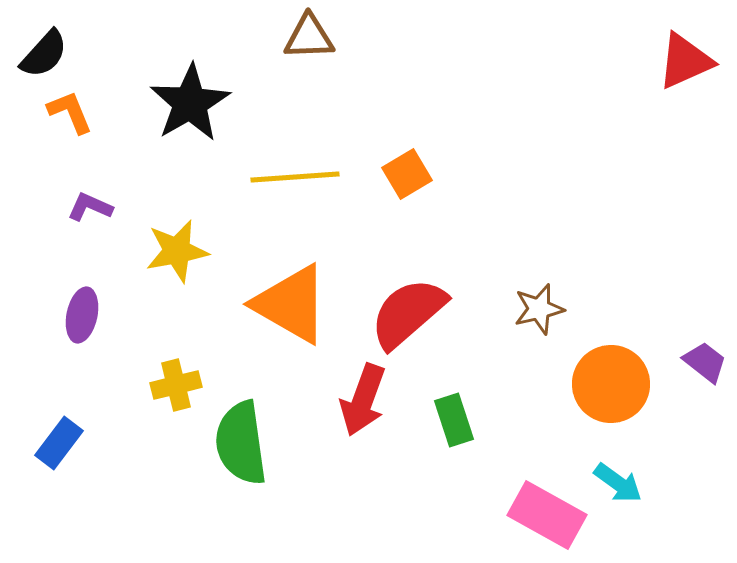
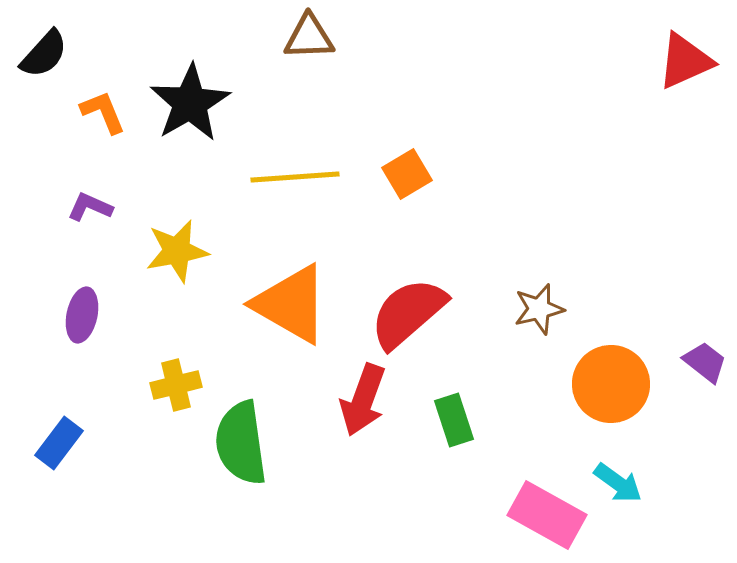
orange L-shape: moved 33 px right
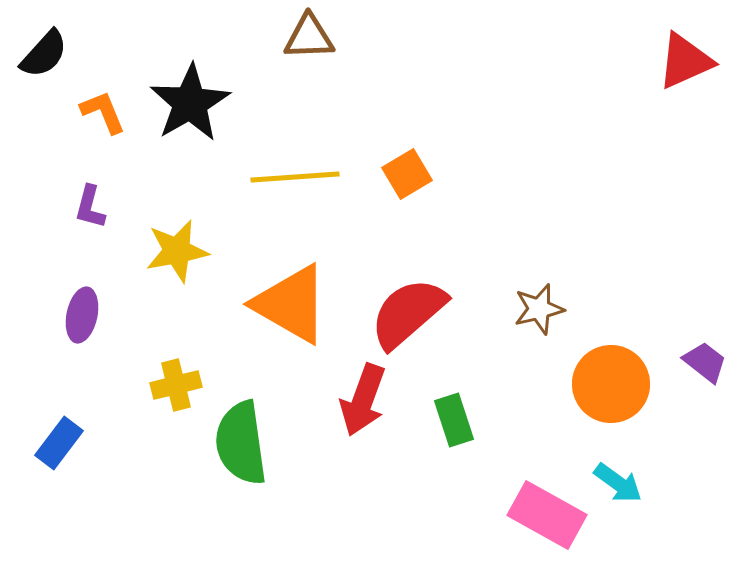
purple L-shape: rotated 99 degrees counterclockwise
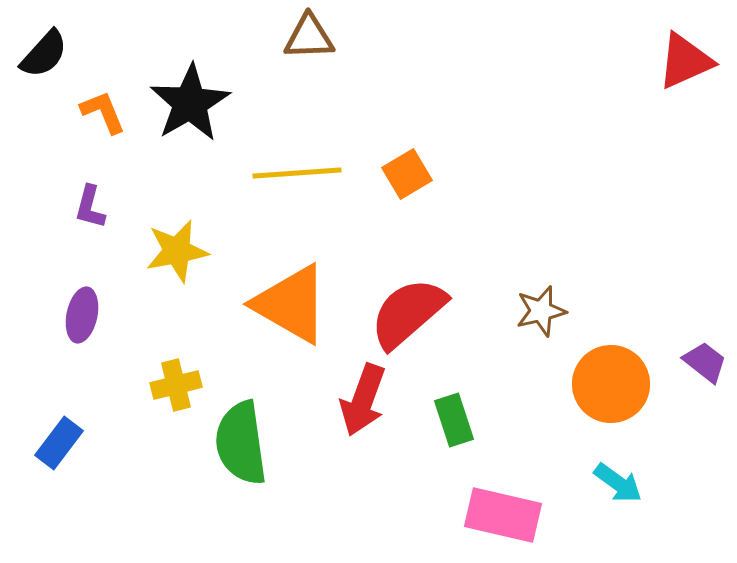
yellow line: moved 2 px right, 4 px up
brown star: moved 2 px right, 2 px down
pink rectangle: moved 44 px left; rotated 16 degrees counterclockwise
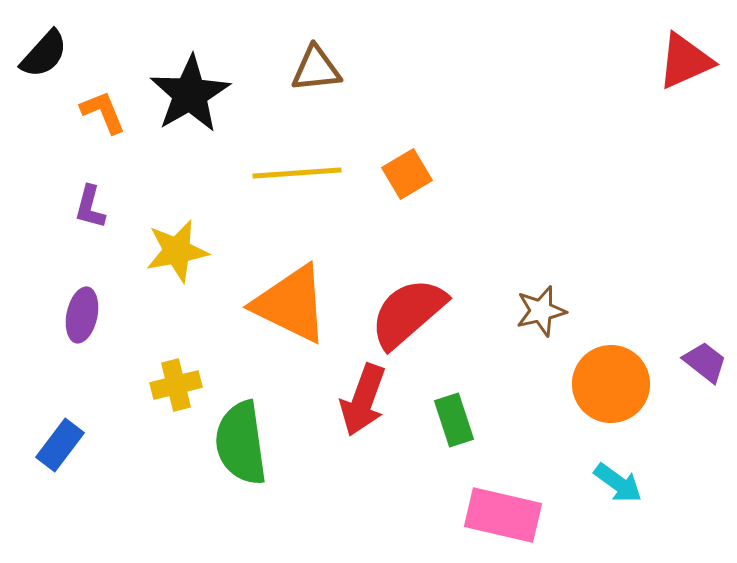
brown triangle: moved 7 px right, 32 px down; rotated 4 degrees counterclockwise
black star: moved 9 px up
orange triangle: rotated 4 degrees counterclockwise
blue rectangle: moved 1 px right, 2 px down
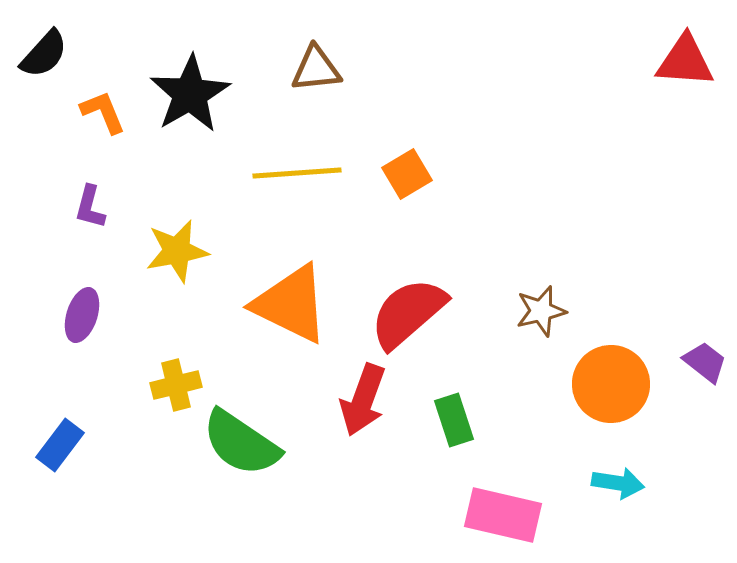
red triangle: rotated 28 degrees clockwise
purple ellipse: rotated 6 degrees clockwise
green semicircle: rotated 48 degrees counterclockwise
cyan arrow: rotated 27 degrees counterclockwise
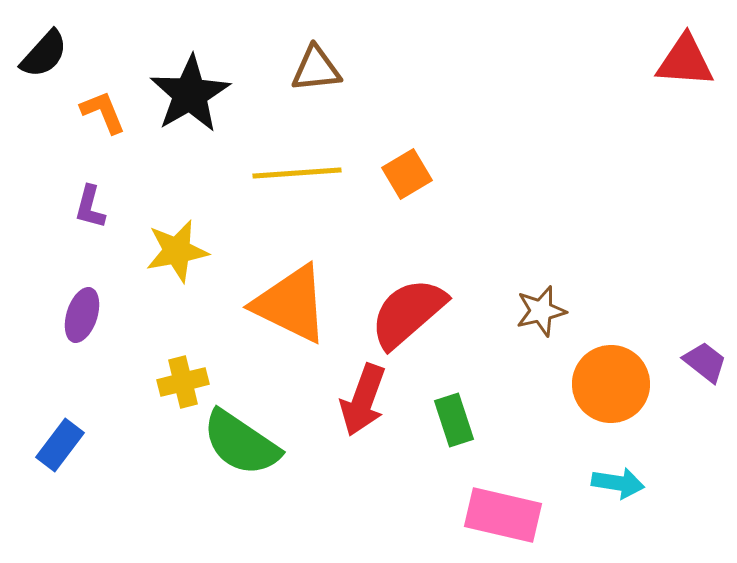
yellow cross: moved 7 px right, 3 px up
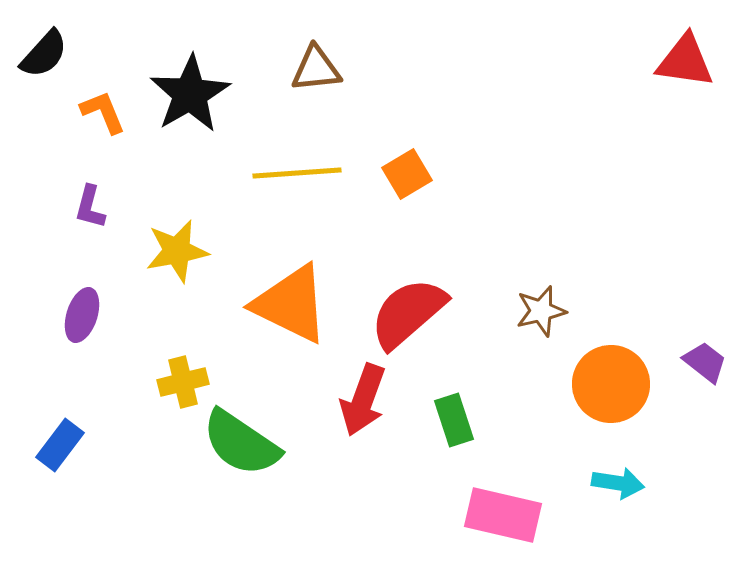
red triangle: rotated 4 degrees clockwise
